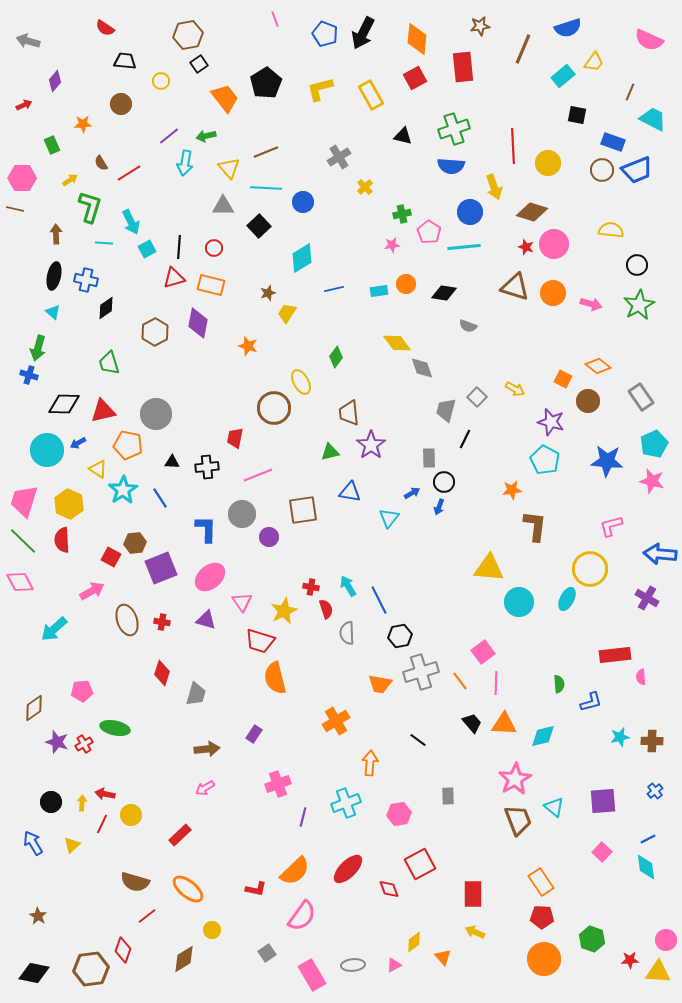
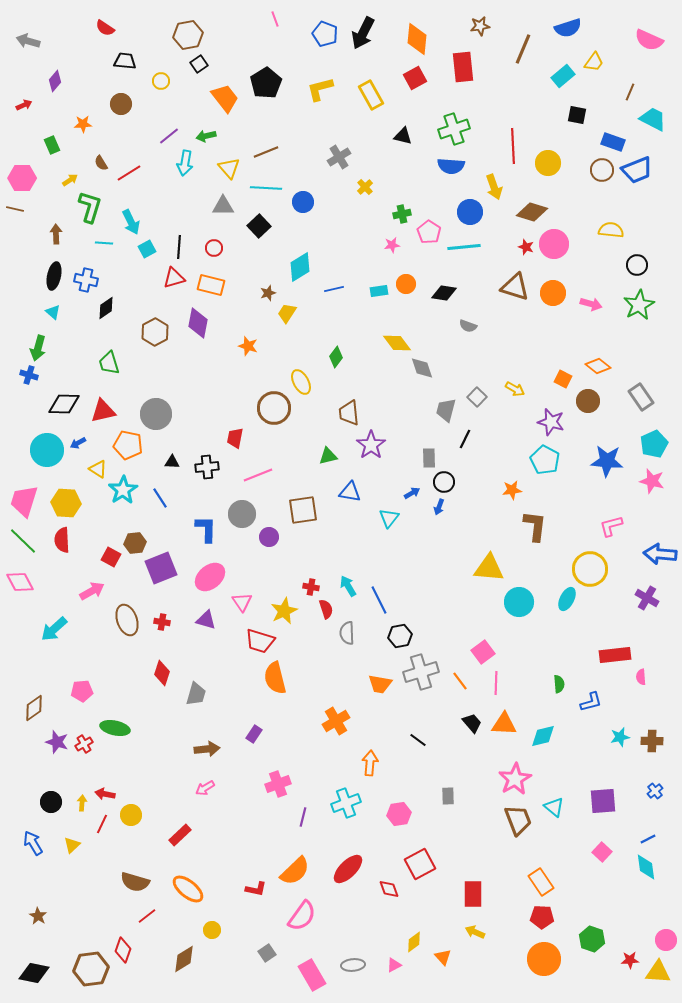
cyan diamond at (302, 258): moved 2 px left, 9 px down
green triangle at (330, 452): moved 2 px left, 4 px down
yellow hexagon at (69, 504): moved 3 px left, 1 px up; rotated 20 degrees counterclockwise
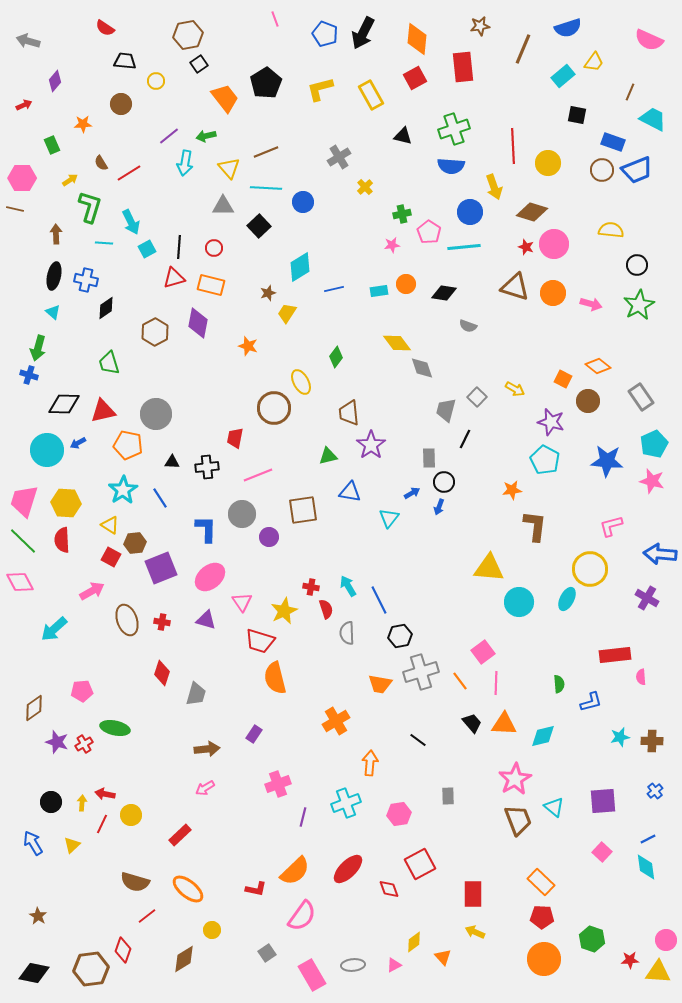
yellow circle at (161, 81): moved 5 px left
yellow triangle at (98, 469): moved 12 px right, 56 px down
orange rectangle at (541, 882): rotated 12 degrees counterclockwise
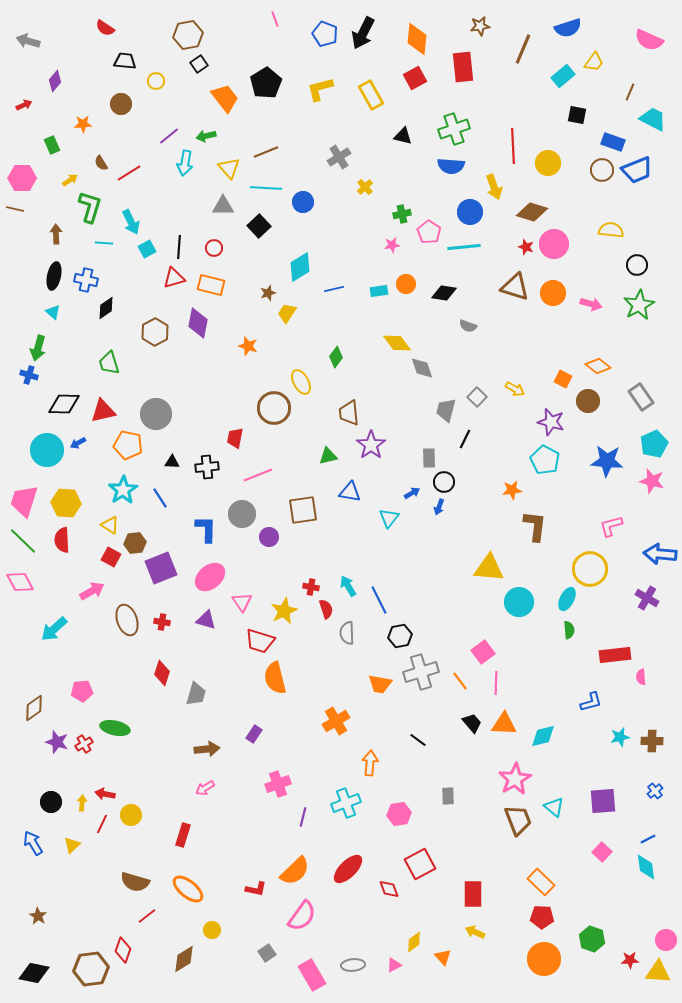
green semicircle at (559, 684): moved 10 px right, 54 px up
red rectangle at (180, 835): moved 3 px right; rotated 30 degrees counterclockwise
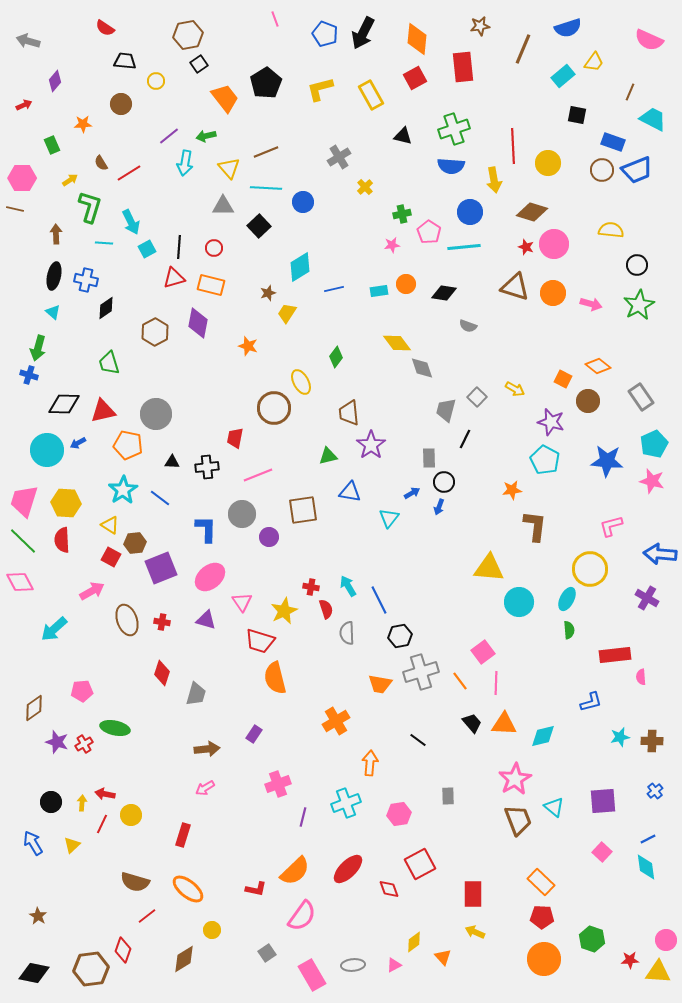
yellow arrow at (494, 187): moved 7 px up; rotated 10 degrees clockwise
blue line at (160, 498): rotated 20 degrees counterclockwise
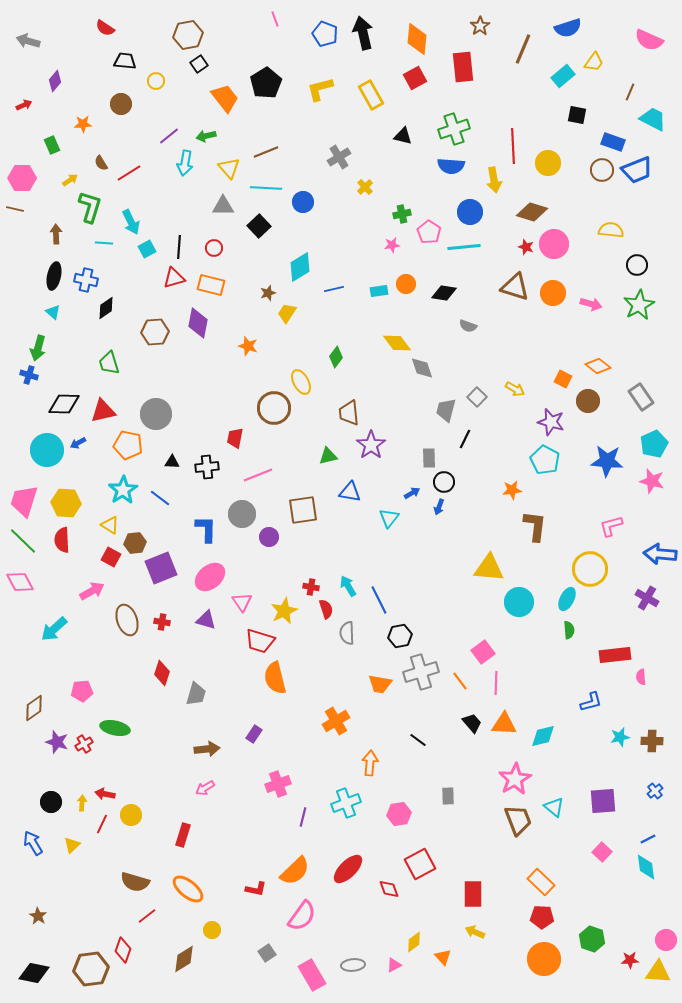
brown star at (480, 26): rotated 24 degrees counterclockwise
black arrow at (363, 33): rotated 140 degrees clockwise
brown hexagon at (155, 332): rotated 24 degrees clockwise
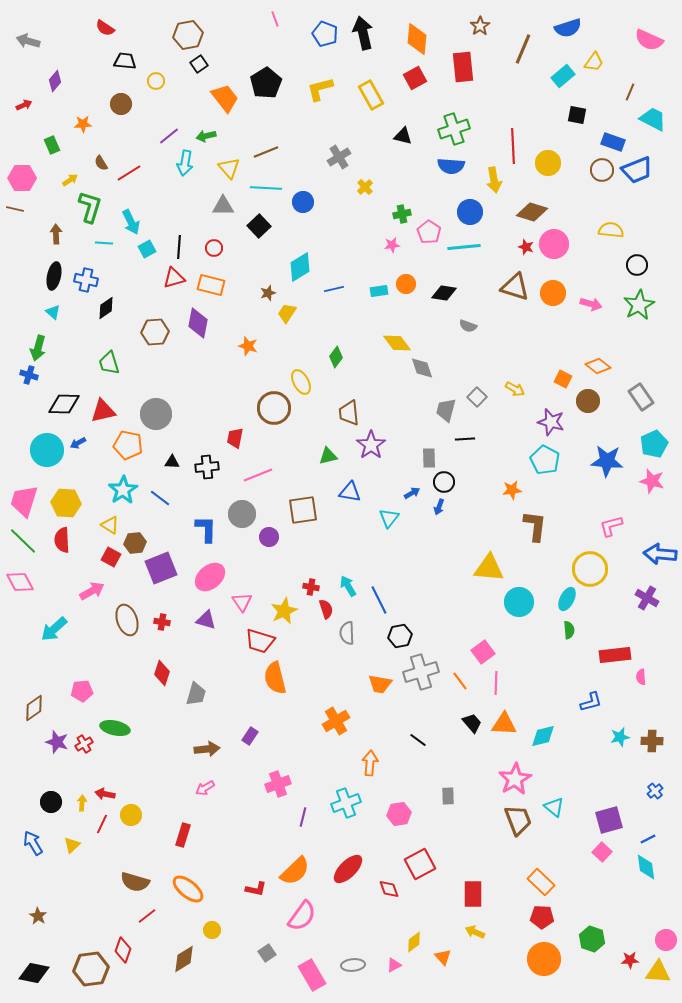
black line at (465, 439): rotated 60 degrees clockwise
purple rectangle at (254, 734): moved 4 px left, 2 px down
purple square at (603, 801): moved 6 px right, 19 px down; rotated 12 degrees counterclockwise
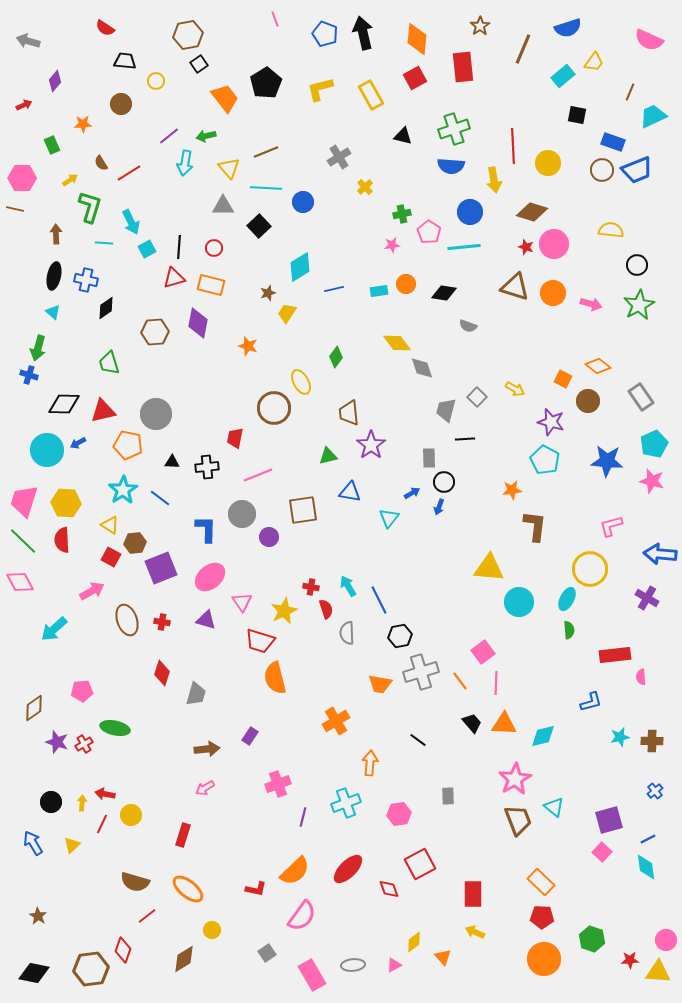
cyan trapezoid at (653, 119): moved 3 px up; rotated 52 degrees counterclockwise
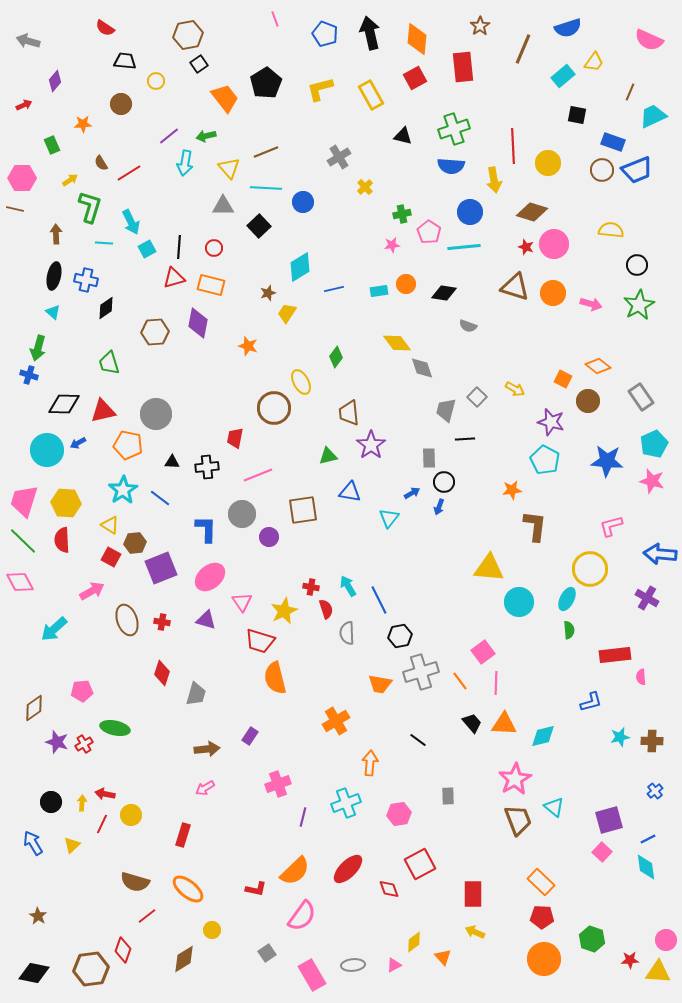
black arrow at (363, 33): moved 7 px right
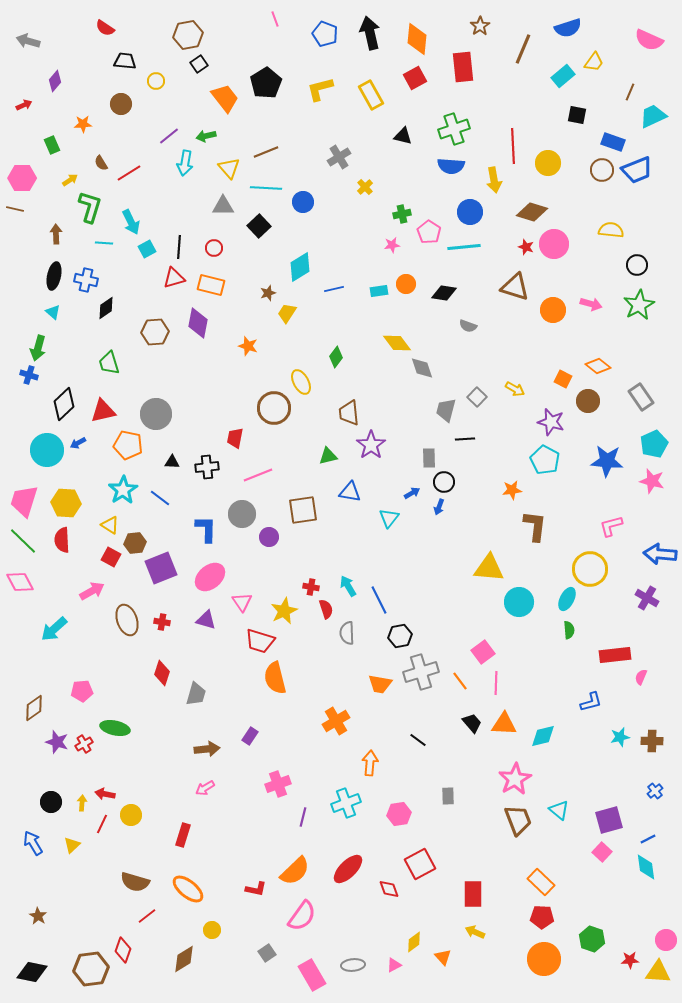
orange circle at (553, 293): moved 17 px down
black diamond at (64, 404): rotated 44 degrees counterclockwise
pink semicircle at (641, 677): rotated 28 degrees clockwise
cyan triangle at (554, 807): moved 5 px right, 3 px down
black diamond at (34, 973): moved 2 px left, 1 px up
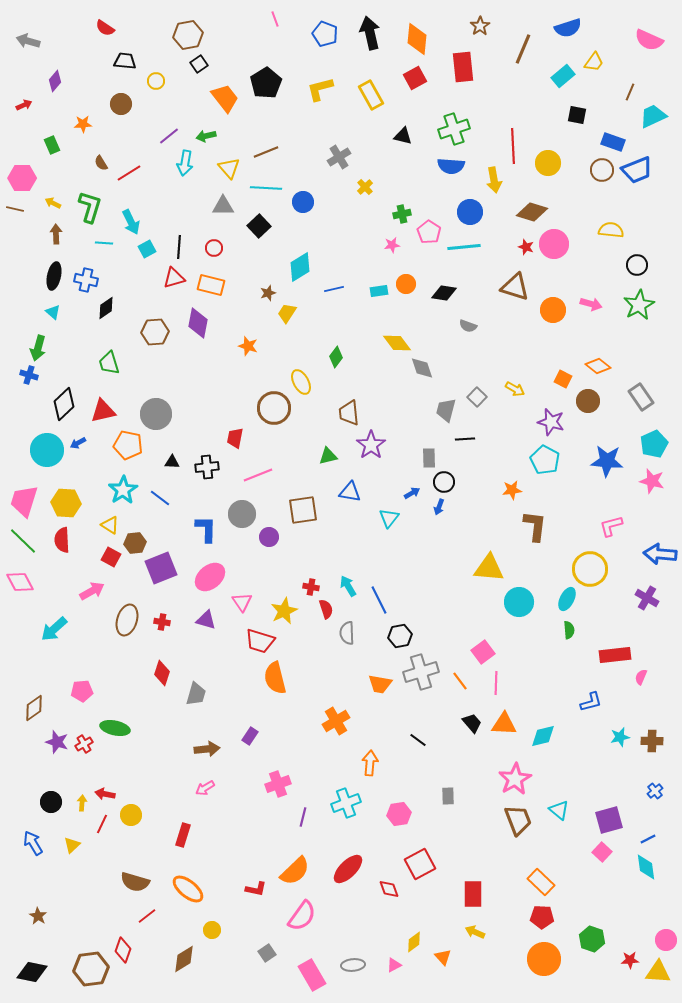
yellow arrow at (70, 180): moved 17 px left, 23 px down; rotated 119 degrees counterclockwise
brown ellipse at (127, 620): rotated 36 degrees clockwise
